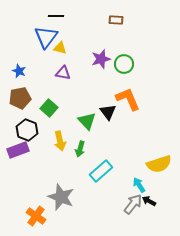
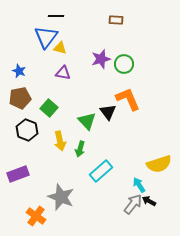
purple rectangle: moved 24 px down
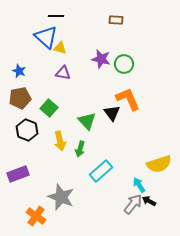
blue triangle: rotated 25 degrees counterclockwise
purple star: rotated 30 degrees clockwise
black triangle: moved 4 px right, 1 px down
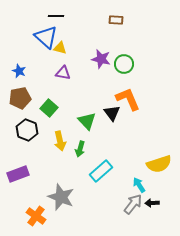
black arrow: moved 3 px right, 2 px down; rotated 32 degrees counterclockwise
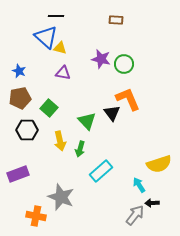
black hexagon: rotated 20 degrees counterclockwise
gray arrow: moved 2 px right, 11 px down
orange cross: rotated 24 degrees counterclockwise
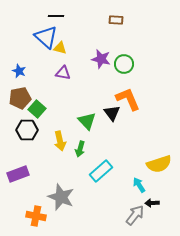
green square: moved 12 px left, 1 px down
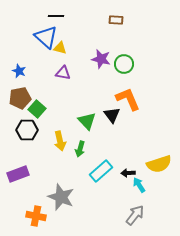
black triangle: moved 2 px down
black arrow: moved 24 px left, 30 px up
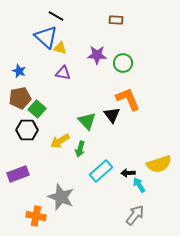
black line: rotated 28 degrees clockwise
purple star: moved 4 px left, 4 px up; rotated 12 degrees counterclockwise
green circle: moved 1 px left, 1 px up
yellow arrow: rotated 72 degrees clockwise
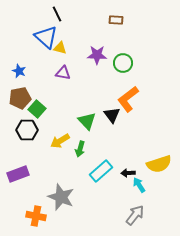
black line: moved 1 px right, 2 px up; rotated 35 degrees clockwise
orange L-shape: rotated 104 degrees counterclockwise
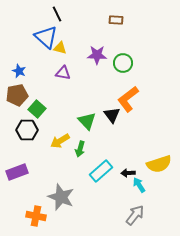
brown pentagon: moved 3 px left, 3 px up
purple rectangle: moved 1 px left, 2 px up
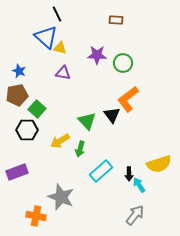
black arrow: moved 1 px right, 1 px down; rotated 88 degrees counterclockwise
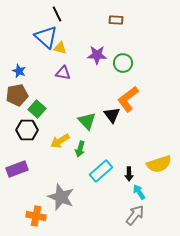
purple rectangle: moved 3 px up
cyan arrow: moved 7 px down
